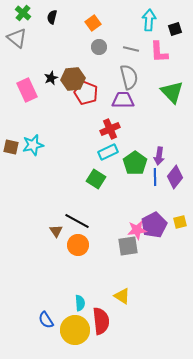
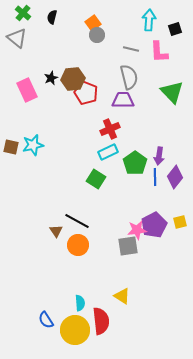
gray circle: moved 2 px left, 12 px up
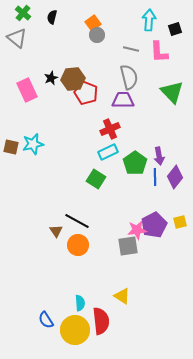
cyan star: moved 1 px up
purple arrow: rotated 18 degrees counterclockwise
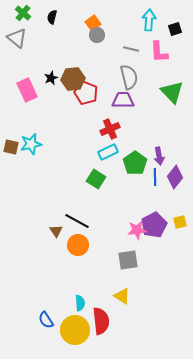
cyan star: moved 2 px left
gray square: moved 14 px down
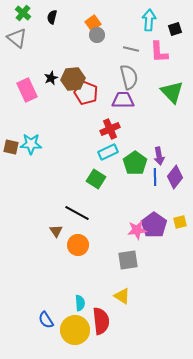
cyan star: rotated 15 degrees clockwise
black line: moved 8 px up
purple pentagon: rotated 10 degrees counterclockwise
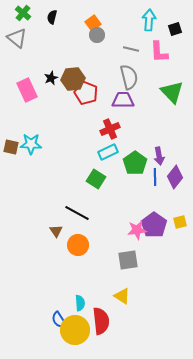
blue semicircle: moved 13 px right
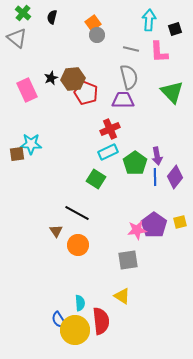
brown square: moved 6 px right, 7 px down; rotated 21 degrees counterclockwise
purple arrow: moved 2 px left
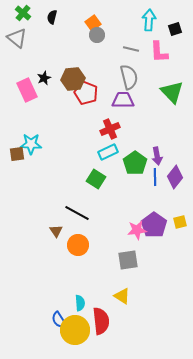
black star: moved 7 px left
